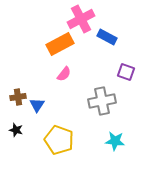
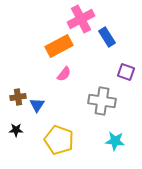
blue rectangle: rotated 30 degrees clockwise
orange rectangle: moved 1 px left, 2 px down
gray cross: rotated 20 degrees clockwise
black star: rotated 16 degrees counterclockwise
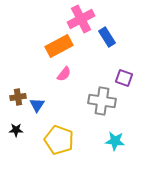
purple square: moved 2 px left, 6 px down
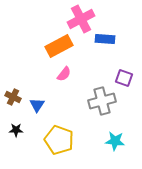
blue rectangle: moved 2 px left, 2 px down; rotated 54 degrees counterclockwise
brown cross: moved 5 px left; rotated 35 degrees clockwise
gray cross: rotated 24 degrees counterclockwise
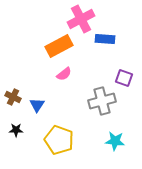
pink semicircle: rotated 14 degrees clockwise
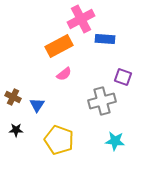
purple square: moved 1 px left, 1 px up
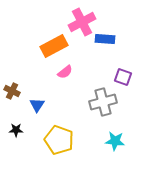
pink cross: moved 1 px right, 3 px down
orange rectangle: moved 5 px left
pink semicircle: moved 1 px right, 2 px up
brown cross: moved 1 px left, 6 px up
gray cross: moved 1 px right, 1 px down
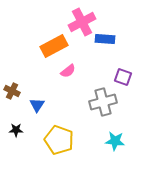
pink semicircle: moved 3 px right, 1 px up
